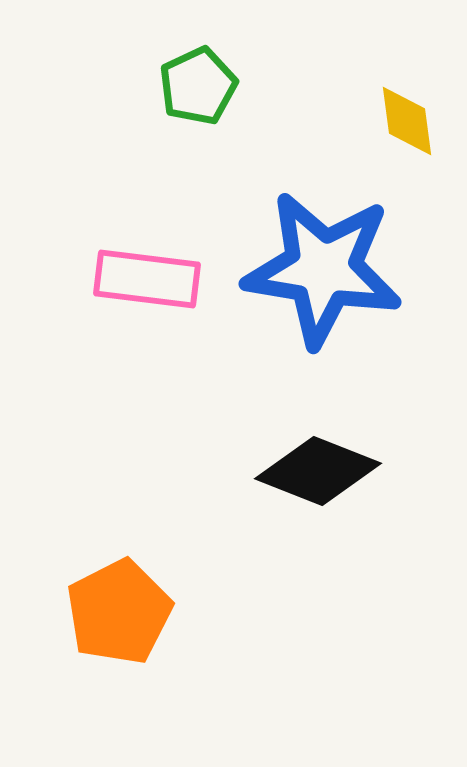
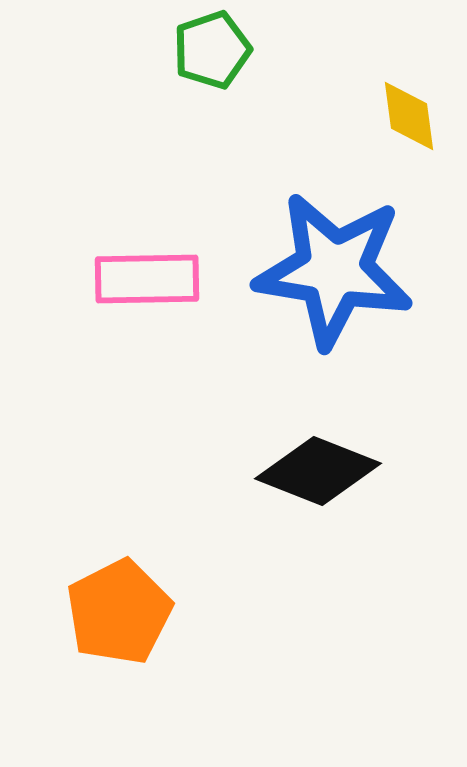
green pentagon: moved 14 px right, 36 px up; rotated 6 degrees clockwise
yellow diamond: moved 2 px right, 5 px up
blue star: moved 11 px right, 1 px down
pink rectangle: rotated 8 degrees counterclockwise
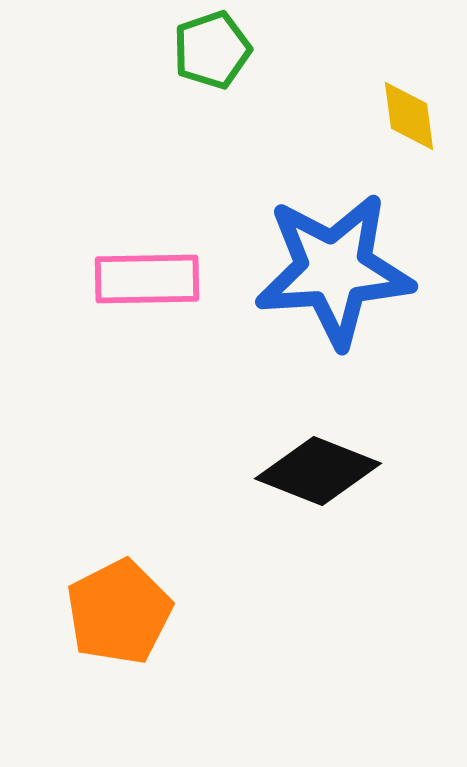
blue star: rotated 13 degrees counterclockwise
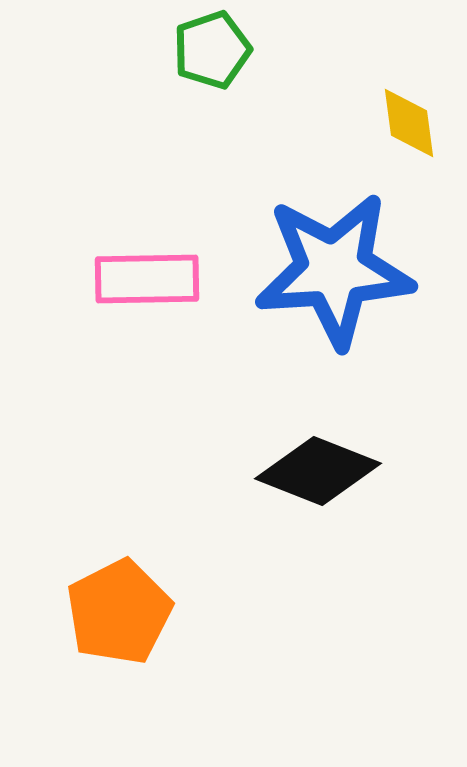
yellow diamond: moved 7 px down
